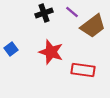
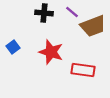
black cross: rotated 24 degrees clockwise
brown trapezoid: rotated 16 degrees clockwise
blue square: moved 2 px right, 2 px up
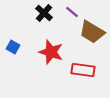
black cross: rotated 36 degrees clockwise
brown trapezoid: moved 1 px left, 6 px down; rotated 52 degrees clockwise
blue square: rotated 24 degrees counterclockwise
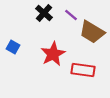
purple line: moved 1 px left, 3 px down
red star: moved 2 px right, 2 px down; rotated 25 degrees clockwise
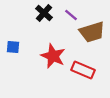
brown trapezoid: rotated 48 degrees counterclockwise
blue square: rotated 24 degrees counterclockwise
red star: moved 2 px down; rotated 20 degrees counterclockwise
red rectangle: rotated 15 degrees clockwise
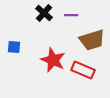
purple line: rotated 40 degrees counterclockwise
brown trapezoid: moved 8 px down
blue square: moved 1 px right
red star: moved 4 px down
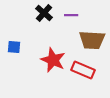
brown trapezoid: rotated 20 degrees clockwise
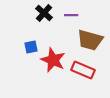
brown trapezoid: moved 2 px left; rotated 12 degrees clockwise
blue square: moved 17 px right; rotated 16 degrees counterclockwise
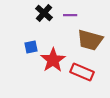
purple line: moved 1 px left
red star: rotated 15 degrees clockwise
red rectangle: moved 1 px left, 2 px down
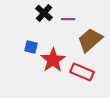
purple line: moved 2 px left, 4 px down
brown trapezoid: rotated 124 degrees clockwise
blue square: rotated 24 degrees clockwise
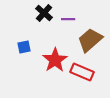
blue square: moved 7 px left; rotated 24 degrees counterclockwise
red star: moved 2 px right
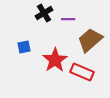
black cross: rotated 18 degrees clockwise
